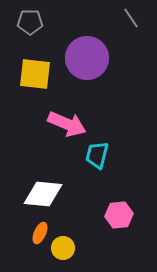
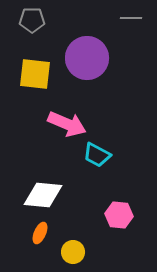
gray line: rotated 55 degrees counterclockwise
gray pentagon: moved 2 px right, 2 px up
cyan trapezoid: rotated 76 degrees counterclockwise
white diamond: moved 1 px down
pink hexagon: rotated 12 degrees clockwise
yellow circle: moved 10 px right, 4 px down
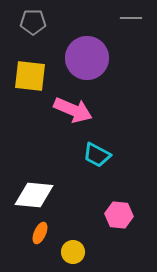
gray pentagon: moved 1 px right, 2 px down
yellow square: moved 5 px left, 2 px down
pink arrow: moved 6 px right, 14 px up
white diamond: moved 9 px left
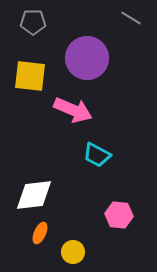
gray line: rotated 30 degrees clockwise
white diamond: rotated 12 degrees counterclockwise
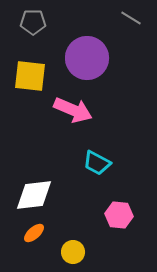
cyan trapezoid: moved 8 px down
orange ellipse: moved 6 px left; rotated 25 degrees clockwise
